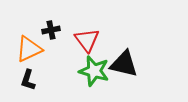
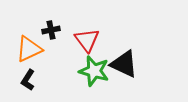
black triangle: rotated 12 degrees clockwise
black L-shape: rotated 15 degrees clockwise
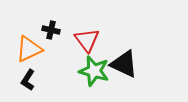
black cross: rotated 24 degrees clockwise
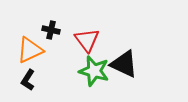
orange triangle: moved 1 px right, 1 px down
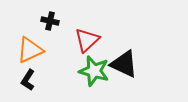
black cross: moved 1 px left, 9 px up
red triangle: rotated 24 degrees clockwise
